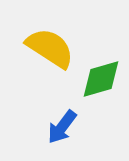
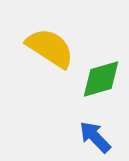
blue arrow: moved 33 px right, 10 px down; rotated 99 degrees clockwise
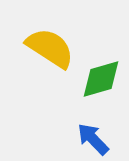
blue arrow: moved 2 px left, 2 px down
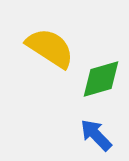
blue arrow: moved 3 px right, 4 px up
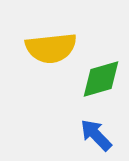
yellow semicircle: moved 1 px right; rotated 141 degrees clockwise
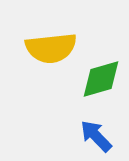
blue arrow: moved 1 px down
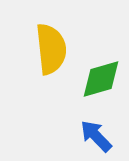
yellow semicircle: moved 1 px down; rotated 90 degrees counterclockwise
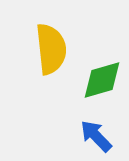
green diamond: moved 1 px right, 1 px down
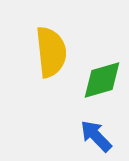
yellow semicircle: moved 3 px down
